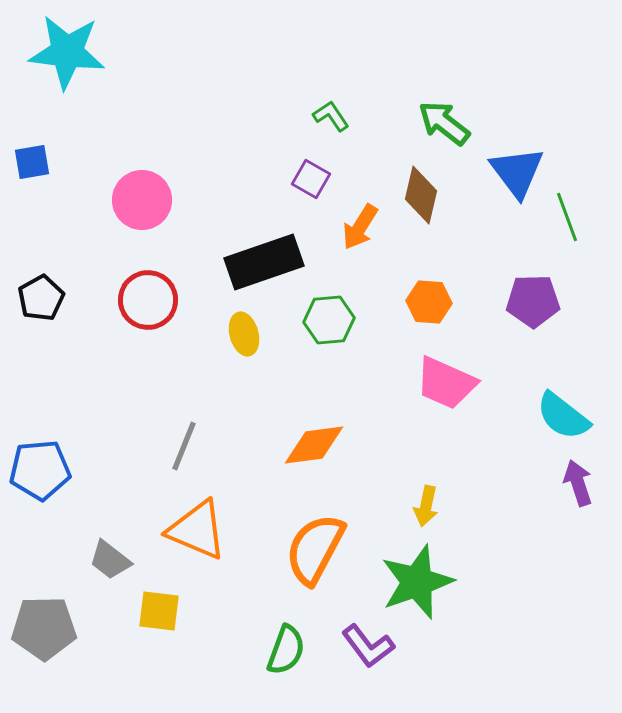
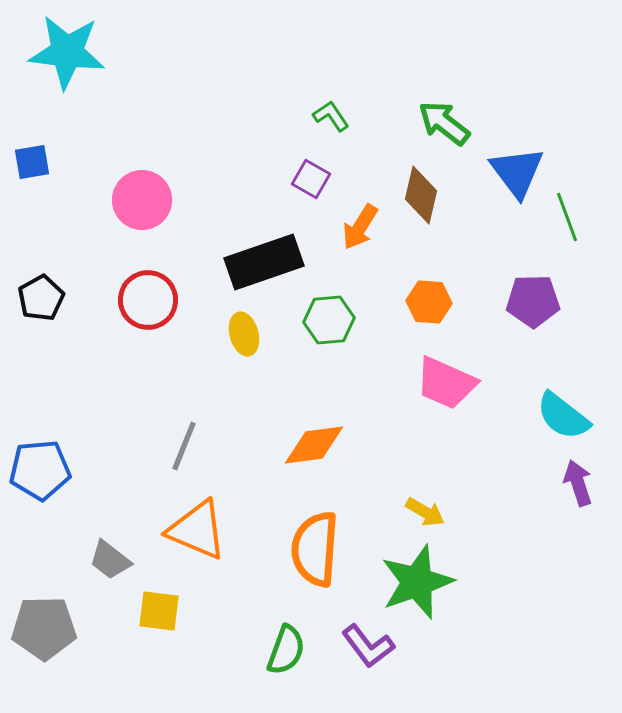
yellow arrow: moved 1 px left, 6 px down; rotated 72 degrees counterclockwise
orange semicircle: rotated 24 degrees counterclockwise
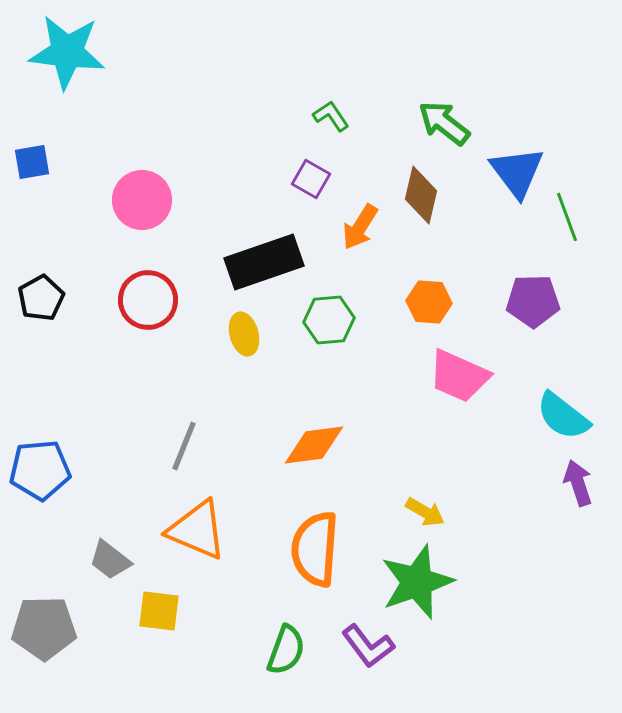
pink trapezoid: moved 13 px right, 7 px up
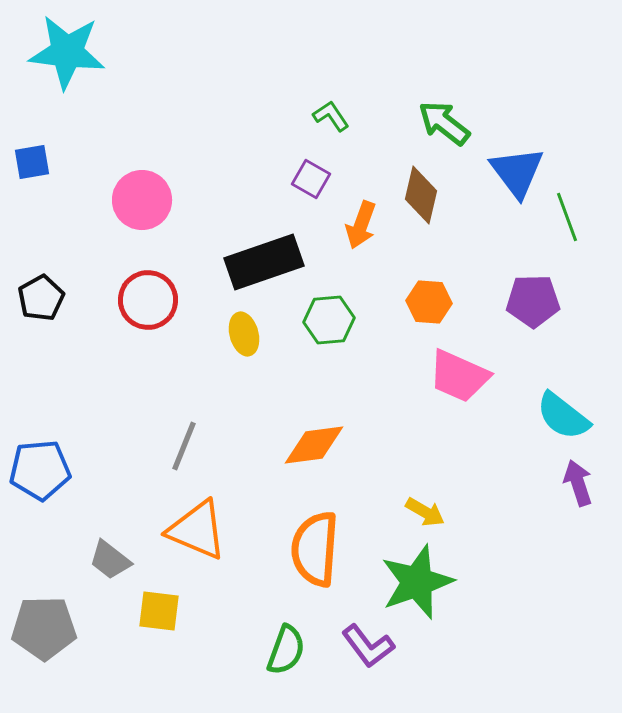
orange arrow: moved 1 px right, 2 px up; rotated 12 degrees counterclockwise
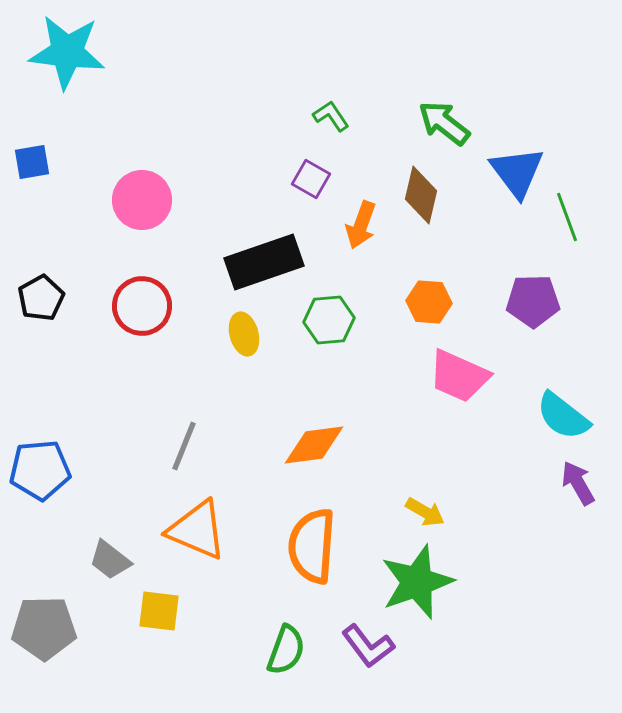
red circle: moved 6 px left, 6 px down
purple arrow: rotated 12 degrees counterclockwise
orange semicircle: moved 3 px left, 3 px up
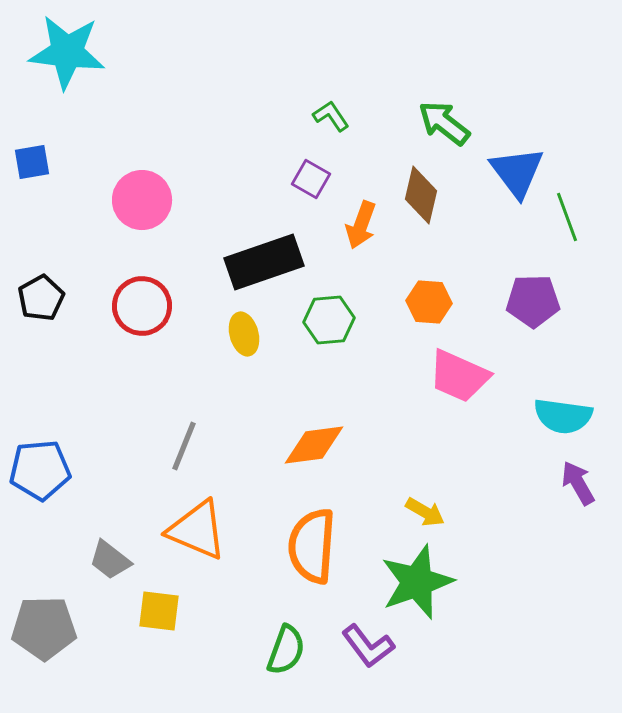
cyan semicircle: rotated 30 degrees counterclockwise
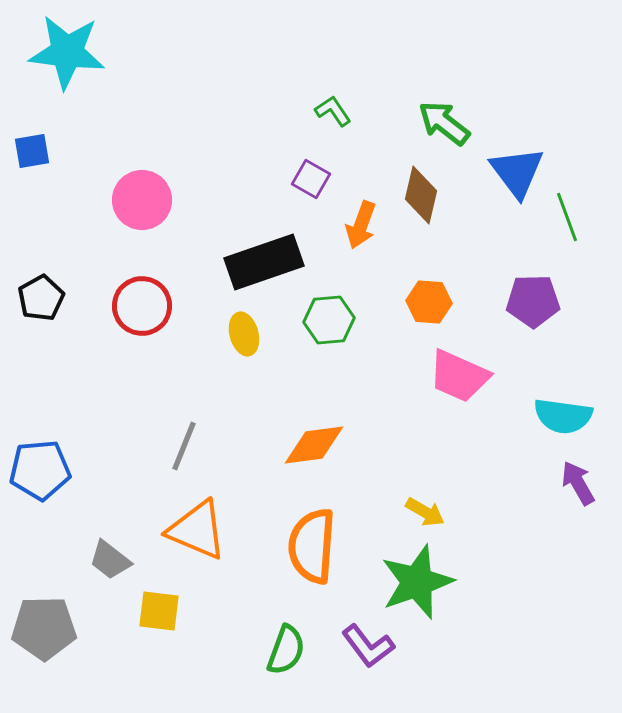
green L-shape: moved 2 px right, 5 px up
blue square: moved 11 px up
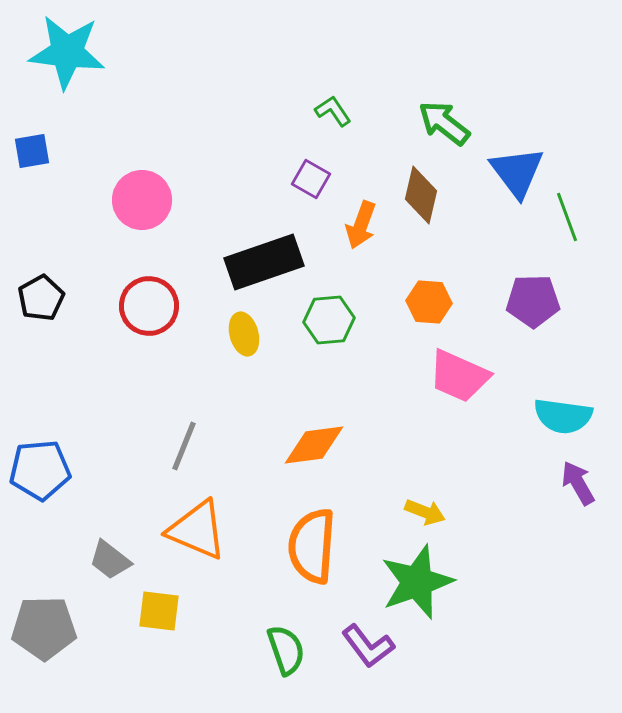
red circle: moved 7 px right
yellow arrow: rotated 9 degrees counterclockwise
green semicircle: rotated 39 degrees counterclockwise
